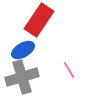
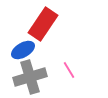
red rectangle: moved 4 px right, 4 px down
gray cross: moved 8 px right
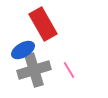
red rectangle: rotated 64 degrees counterclockwise
gray cross: moved 4 px right, 7 px up
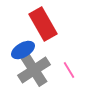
gray cross: rotated 16 degrees counterclockwise
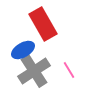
gray cross: moved 1 px down
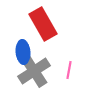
blue ellipse: moved 2 px down; rotated 65 degrees counterclockwise
pink line: rotated 42 degrees clockwise
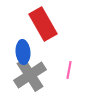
gray cross: moved 4 px left, 4 px down
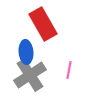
blue ellipse: moved 3 px right
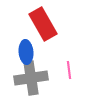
pink line: rotated 18 degrees counterclockwise
gray cross: moved 1 px right, 3 px down; rotated 24 degrees clockwise
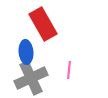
pink line: rotated 12 degrees clockwise
gray cross: rotated 16 degrees counterclockwise
